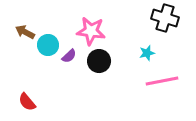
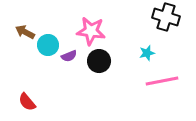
black cross: moved 1 px right, 1 px up
purple semicircle: rotated 21 degrees clockwise
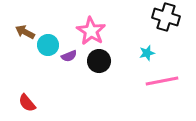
pink star: rotated 24 degrees clockwise
red semicircle: moved 1 px down
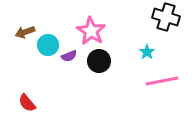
brown arrow: rotated 48 degrees counterclockwise
cyan star: moved 1 px up; rotated 21 degrees counterclockwise
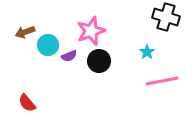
pink star: rotated 20 degrees clockwise
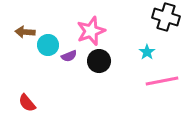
brown arrow: rotated 24 degrees clockwise
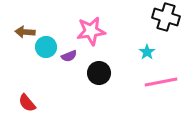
pink star: rotated 12 degrees clockwise
cyan circle: moved 2 px left, 2 px down
black circle: moved 12 px down
pink line: moved 1 px left, 1 px down
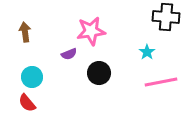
black cross: rotated 12 degrees counterclockwise
brown arrow: rotated 78 degrees clockwise
cyan circle: moved 14 px left, 30 px down
purple semicircle: moved 2 px up
